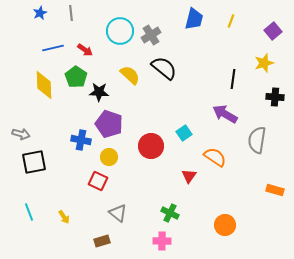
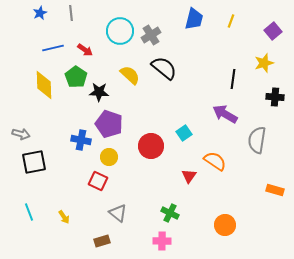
orange semicircle: moved 4 px down
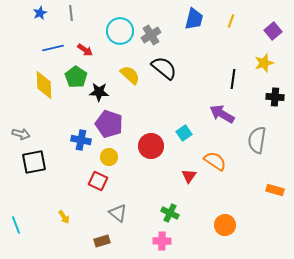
purple arrow: moved 3 px left
cyan line: moved 13 px left, 13 px down
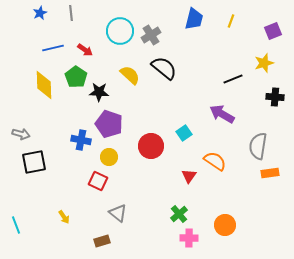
purple square: rotated 18 degrees clockwise
black line: rotated 60 degrees clockwise
gray semicircle: moved 1 px right, 6 px down
orange rectangle: moved 5 px left, 17 px up; rotated 24 degrees counterclockwise
green cross: moved 9 px right, 1 px down; rotated 24 degrees clockwise
pink cross: moved 27 px right, 3 px up
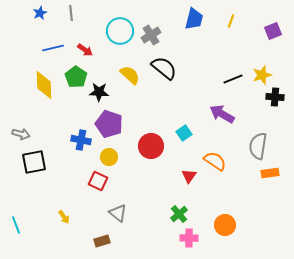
yellow star: moved 2 px left, 12 px down
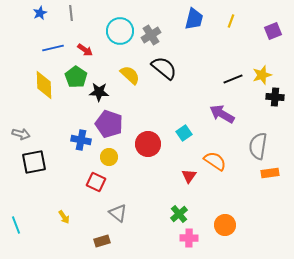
red circle: moved 3 px left, 2 px up
red square: moved 2 px left, 1 px down
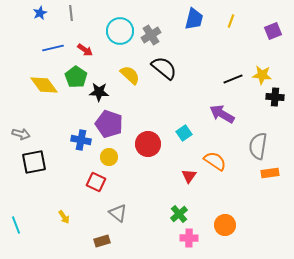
yellow star: rotated 24 degrees clockwise
yellow diamond: rotated 36 degrees counterclockwise
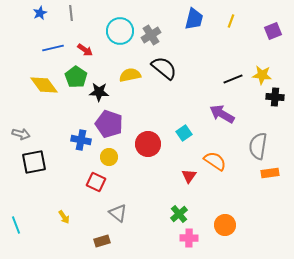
yellow semicircle: rotated 55 degrees counterclockwise
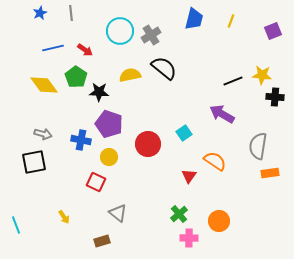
black line: moved 2 px down
gray arrow: moved 22 px right
orange circle: moved 6 px left, 4 px up
